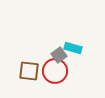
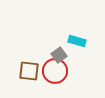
cyan rectangle: moved 4 px right, 7 px up
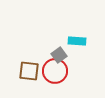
cyan rectangle: rotated 12 degrees counterclockwise
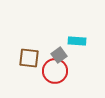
brown square: moved 13 px up
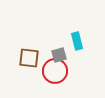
cyan rectangle: rotated 72 degrees clockwise
gray square: rotated 21 degrees clockwise
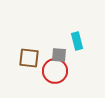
gray square: rotated 21 degrees clockwise
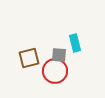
cyan rectangle: moved 2 px left, 2 px down
brown square: rotated 20 degrees counterclockwise
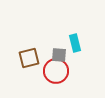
red circle: moved 1 px right
